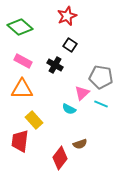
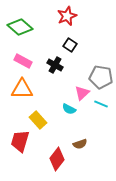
yellow rectangle: moved 4 px right
red trapezoid: rotated 10 degrees clockwise
red diamond: moved 3 px left, 1 px down
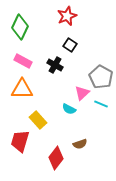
green diamond: rotated 75 degrees clockwise
gray pentagon: rotated 20 degrees clockwise
red diamond: moved 1 px left, 1 px up
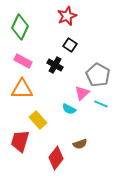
gray pentagon: moved 3 px left, 2 px up
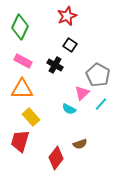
cyan line: rotated 72 degrees counterclockwise
yellow rectangle: moved 7 px left, 3 px up
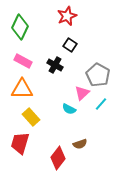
red trapezoid: moved 2 px down
red diamond: moved 2 px right
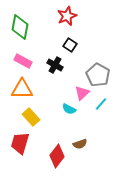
green diamond: rotated 15 degrees counterclockwise
red diamond: moved 1 px left, 2 px up
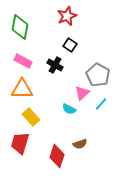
red diamond: rotated 20 degrees counterclockwise
